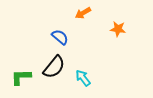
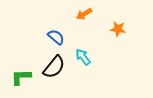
orange arrow: moved 1 px right, 1 px down
blue semicircle: moved 4 px left
cyan arrow: moved 21 px up
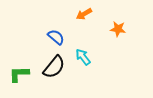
green L-shape: moved 2 px left, 3 px up
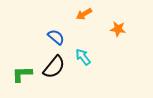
green L-shape: moved 3 px right
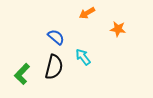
orange arrow: moved 3 px right, 1 px up
black semicircle: rotated 25 degrees counterclockwise
green L-shape: rotated 45 degrees counterclockwise
